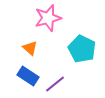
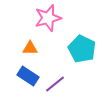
orange triangle: rotated 42 degrees counterclockwise
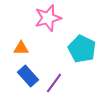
orange triangle: moved 9 px left
blue rectangle: rotated 15 degrees clockwise
purple line: moved 1 px left, 1 px up; rotated 15 degrees counterclockwise
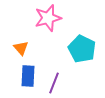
orange triangle: rotated 49 degrees clockwise
blue rectangle: rotated 45 degrees clockwise
purple line: rotated 15 degrees counterclockwise
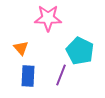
pink star: rotated 16 degrees clockwise
cyan pentagon: moved 2 px left, 2 px down
purple line: moved 7 px right, 8 px up
